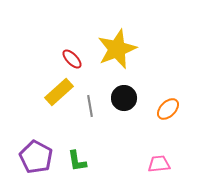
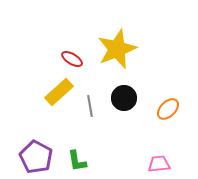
red ellipse: rotated 15 degrees counterclockwise
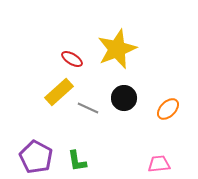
gray line: moved 2 px left, 2 px down; rotated 55 degrees counterclockwise
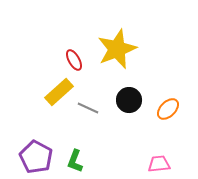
red ellipse: moved 2 px right, 1 px down; rotated 30 degrees clockwise
black circle: moved 5 px right, 2 px down
green L-shape: moved 2 px left; rotated 30 degrees clockwise
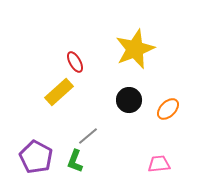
yellow star: moved 18 px right
red ellipse: moved 1 px right, 2 px down
gray line: moved 28 px down; rotated 65 degrees counterclockwise
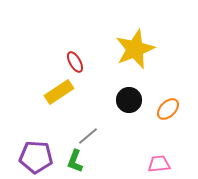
yellow rectangle: rotated 8 degrees clockwise
purple pentagon: rotated 24 degrees counterclockwise
